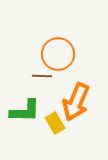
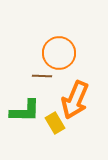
orange circle: moved 1 px right, 1 px up
orange arrow: moved 1 px left, 2 px up
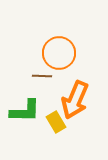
yellow rectangle: moved 1 px right, 1 px up
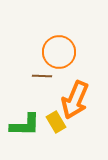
orange circle: moved 1 px up
green L-shape: moved 14 px down
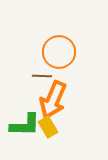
orange arrow: moved 22 px left
yellow rectangle: moved 8 px left, 5 px down
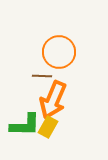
yellow rectangle: rotated 60 degrees clockwise
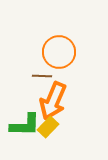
orange arrow: moved 1 px down
yellow rectangle: rotated 15 degrees clockwise
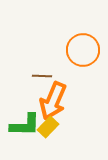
orange circle: moved 24 px right, 2 px up
